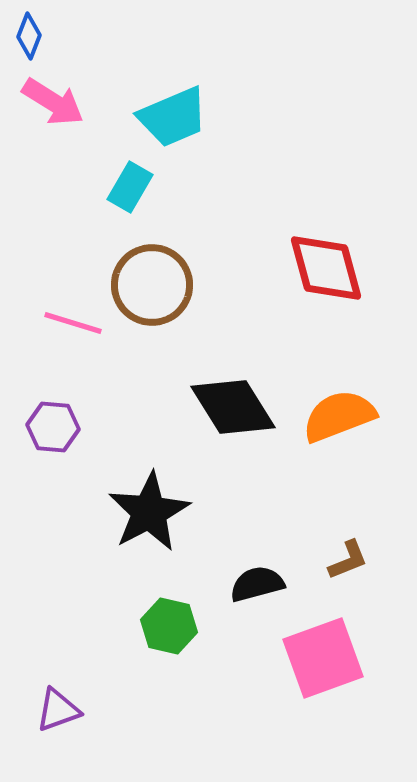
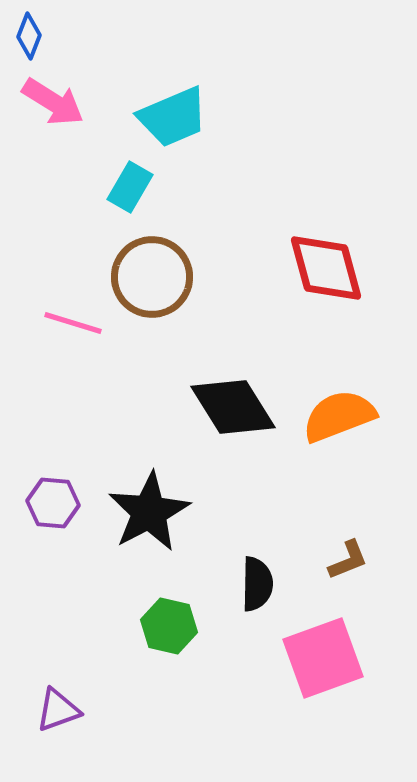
brown circle: moved 8 px up
purple hexagon: moved 76 px down
black semicircle: rotated 106 degrees clockwise
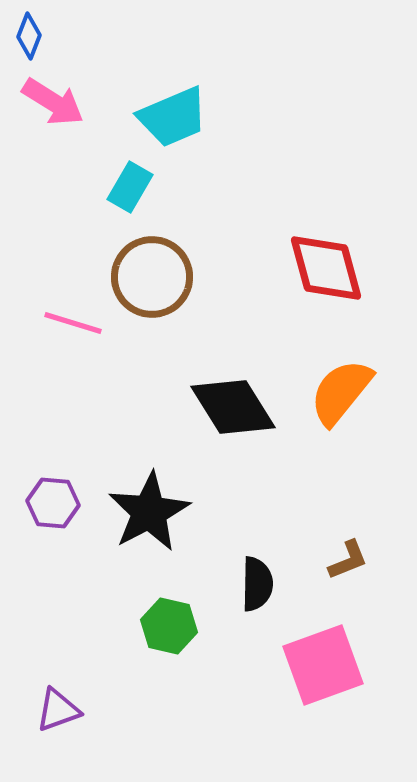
orange semicircle: moved 2 px right, 24 px up; rotated 30 degrees counterclockwise
pink square: moved 7 px down
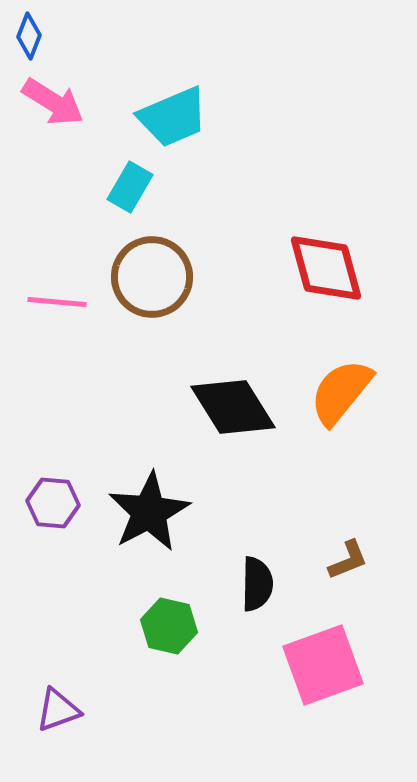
pink line: moved 16 px left, 21 px up; rotated 12 degrees counterclockwise
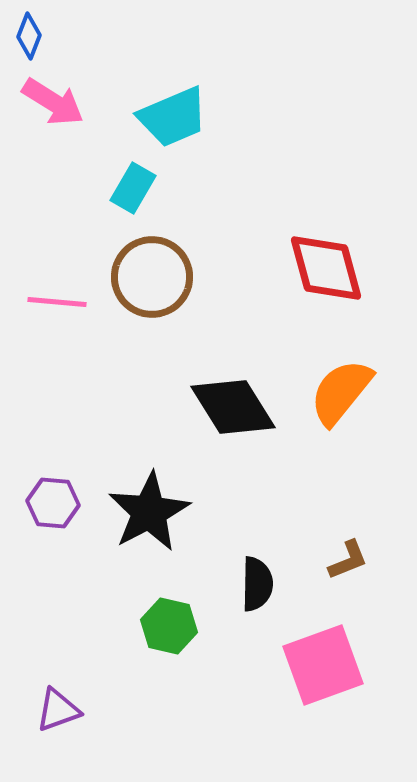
cyan rectangle: moved 3 px right, 1 px down
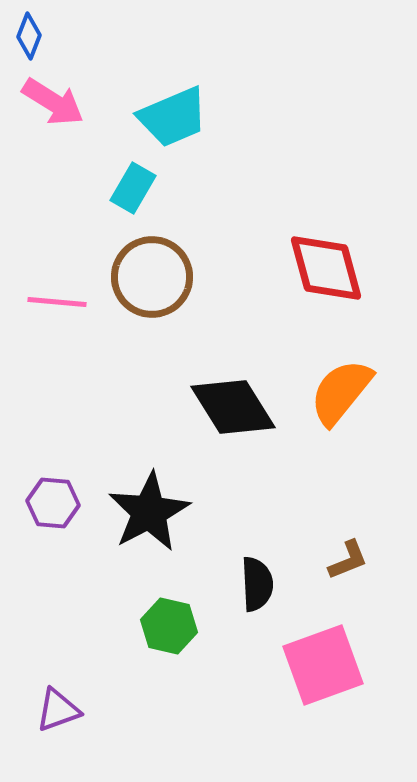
black semicircle: rotated 4 degrees counterclockwise
